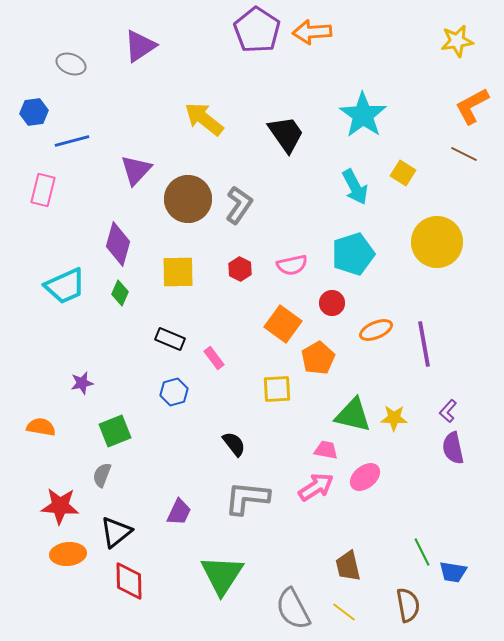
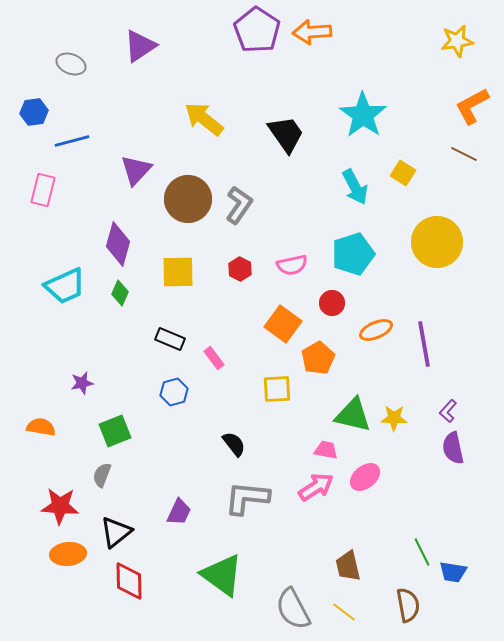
green triangle at (222, 575): rotated 27 degrees counterclockwise
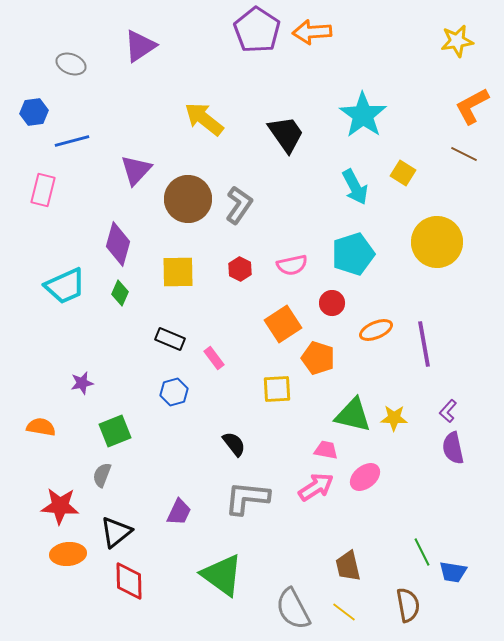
orange square at (283, 324): rotated 21 degrees clockwise
orange pentagon at (318, 358): rotated 24 degrees counterclockwise
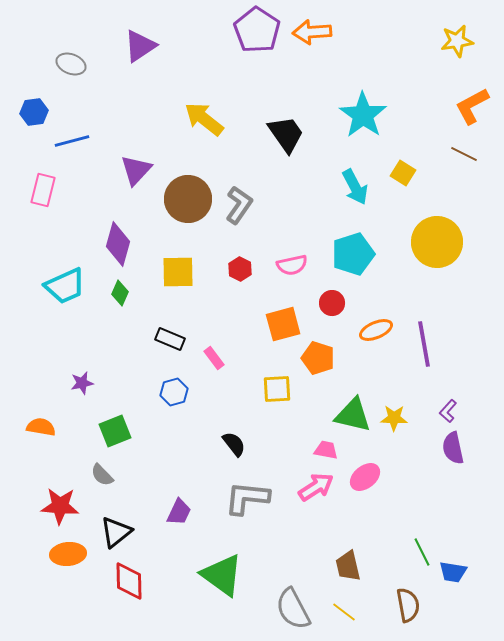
orange square at (283, 324): rotated 18 degrees clockwise
gray semicircle at (102, 475): rotated 65 degrees counterclockwise
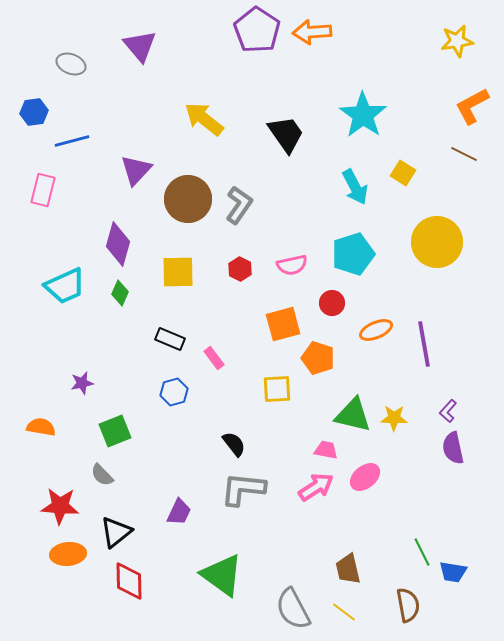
purple triangle at (140, 46): rotated 36 degrees counterclockwise
gray L-shape at (247, 498): moved 4 px left, 9 px up
brown trapezoid at (348, 566): moved 3 px down
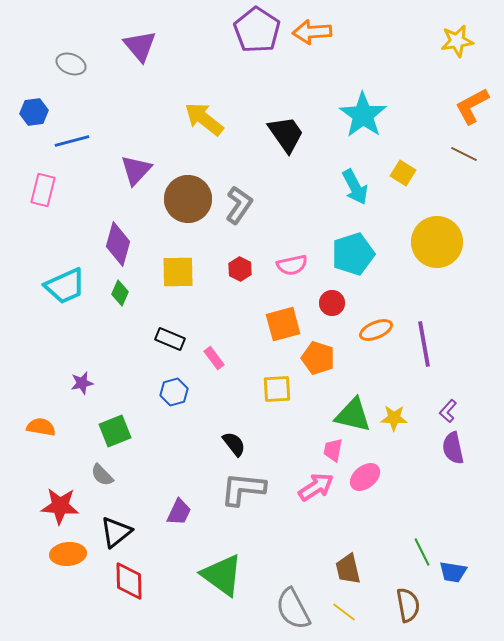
pink trapezoid at (326, 450): moved 7 px right; rotated 90 degrees counterclockwise
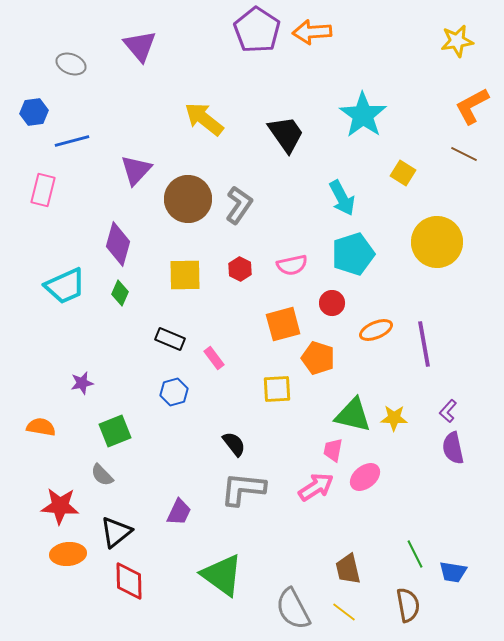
cyan arrow at (355, 187): moved 13 px left, 11 px down
yellow square at (178, 272): moved 7 px right, 3 px down
green line at (422, 552): moved 7 px left, 2 px down
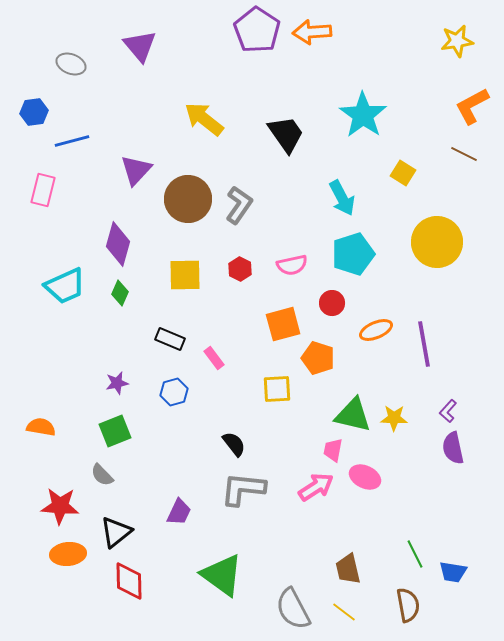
purple star at (82, 383): moved 35 px right
pink ellipse at (365, 477): rotated 64 degrees clockwise
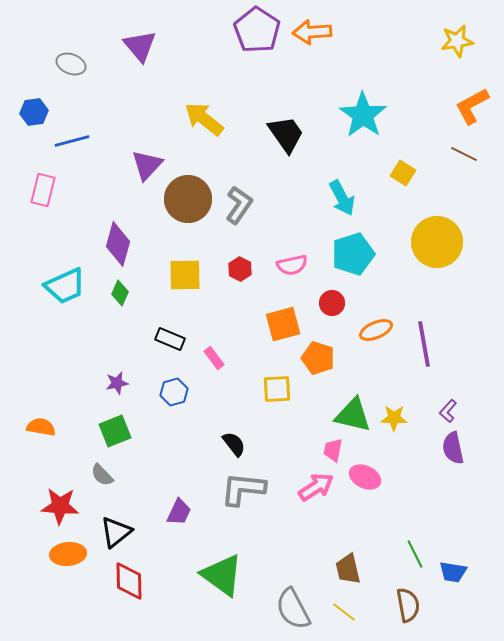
purple triangle at (136, 170): moved 11 px right, 5 px up
